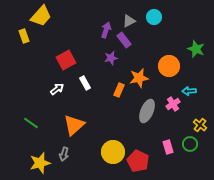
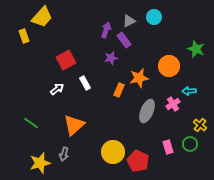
yellow trapezoid: moved 1 px right, 1 px down
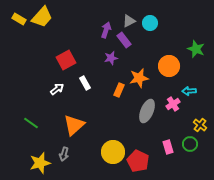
cyan circle: moved 4 px left, 6 px down
yellow rectangle: moved 5 px left, 17 px up; rotated 40 degrees counterclockwise
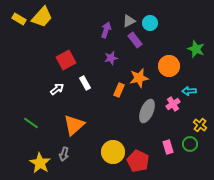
purple rectangle: moved 11 px right
yellow star: rotated 25 degrees counterclockwise
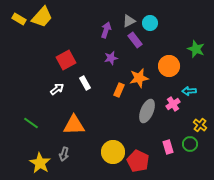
orange triangle: rotated 40 degrees clockwise
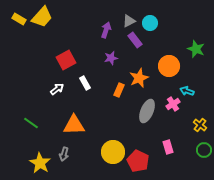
orange star: rotated 12 degrees counterclockwise
cyan arrow: moved 2 px left; rotated 24 degrees clockwise
green circle: moved 14 px right, 6 px down
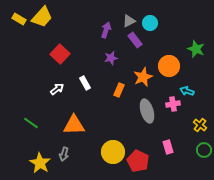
red square: moved 6 px left, 6 px up; rotated 18 degrees counterclockwise
orange star: moved 4 px right, 1 px up
pink cross: rotated 24 degrees clockwise
gray ellipse: rotated 40 degrees counterclockwise
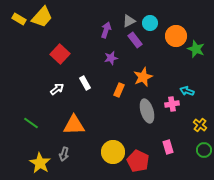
orange circle: moved 7 px right, 30 px up
pink cross: moved 1 px left
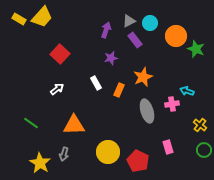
white rectangle: moved 11 px right
yellow circle: moved 5 px left
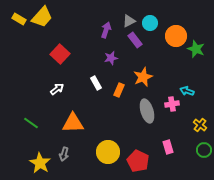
orange triangle: moved 1 px left, 2 px up
